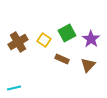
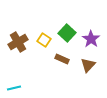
green square: rotated 18 degrees counterclockwise
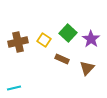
green square: moved 1 px right
brown cross: rotated 18 degrees clockwise
brown triangle: moved 1 px left, 3 px down
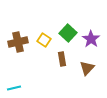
brown rectangle: rotated 56 degrees clockwise
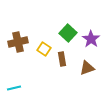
yellow square: moved 9 px down
brown triangle: rotated 28 degrees clockwise
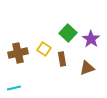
brown cross: moved 11 px down
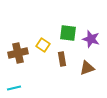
green square: rotated 36 degrees counterclockwise
purple star: rotated 18 degrees counterclockwise
yellow square: moved 1 px left, 4 px up
